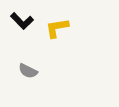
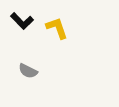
yellow L-shape: rotated 80 degrees clockwise
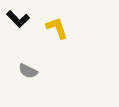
black L-shape: moved 4 px left, 2 px up
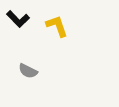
yellow L-shape: moved 2 px up
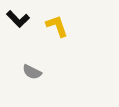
gray semicircle: moved 4 px right, 1 px down
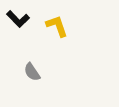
gray semicircle: rotated 30 degrees clockwise
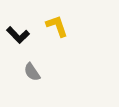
black L-shape: moved 16 px down
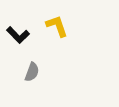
gray semicircle: rotated 126 degrees counterclockwise
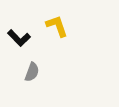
black L-shape: moved 1 px right, 3 px down
